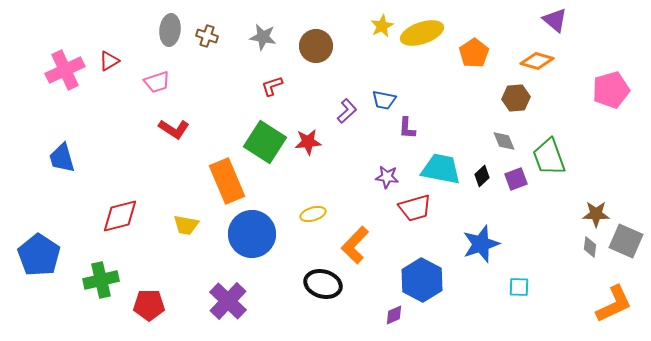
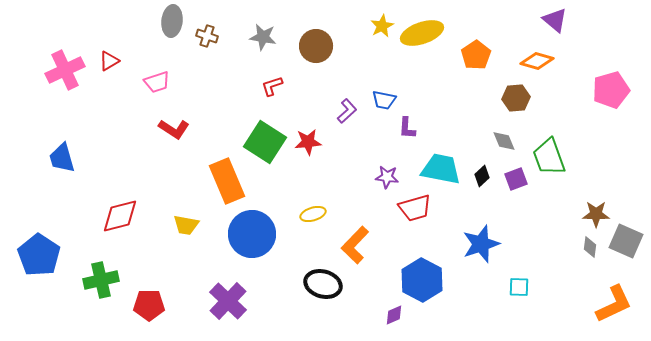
gray ellipse at (170, 30): moved 2 px right, 9 px up
orange pentagon at (474, 53): moved 2 px right, 2 px down
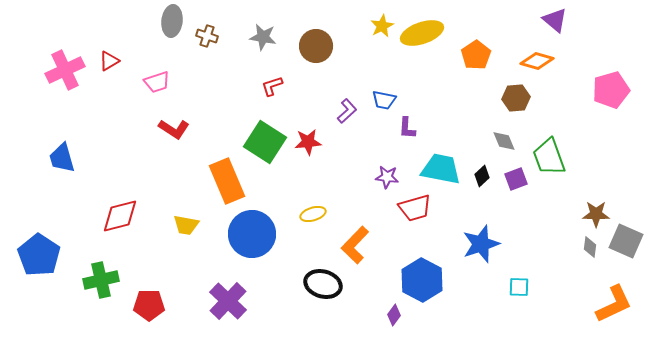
purple diamond at (394, 315): rotated 30 degrees counterclockwise
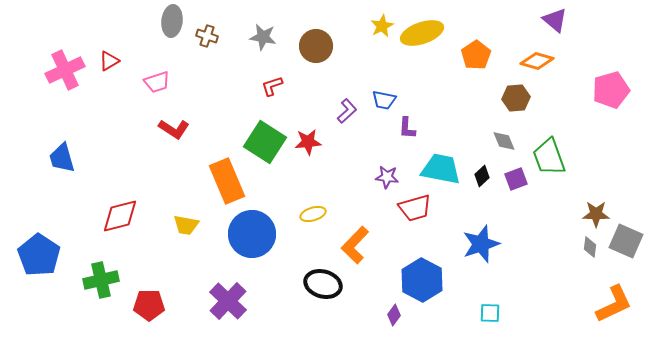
cyan square at (519, 287): moved 29 px left, 26 px down
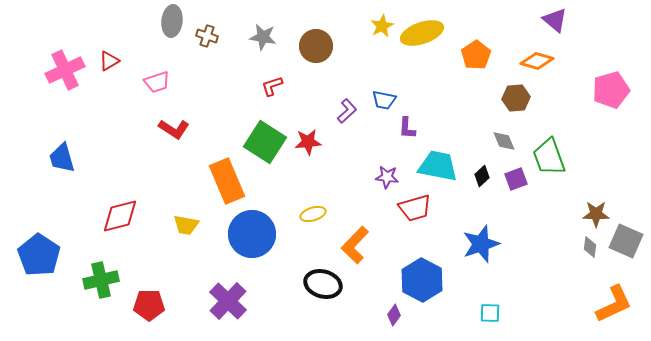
cyan trapezoid at (441, 169): moved 3 px left, 3 px up
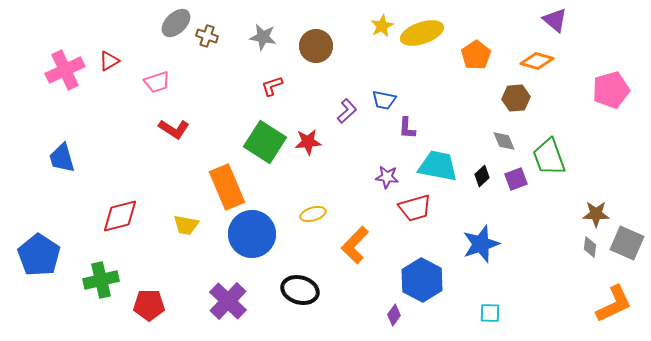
gray ellipse at (172, 21): moved 4 px right, 2 px down; rotated 40 degrees clockwise
orange rectangle at (227, 181): moved 6 px down
gray square at (626, 241): moved 1 px right, 2 px down
black ellipse at (323, 284): moved 23 px left, 6 px down
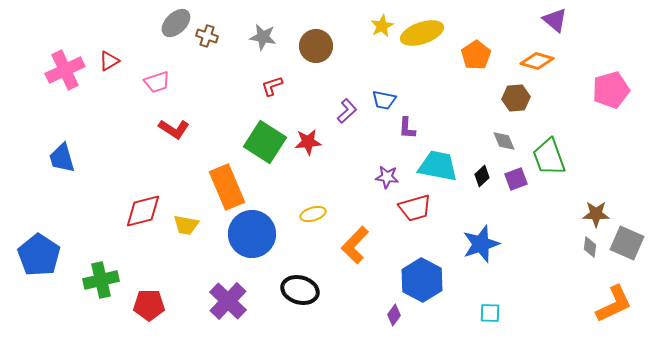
red diamond at (120, 216): moved 23 px right, 5 px up
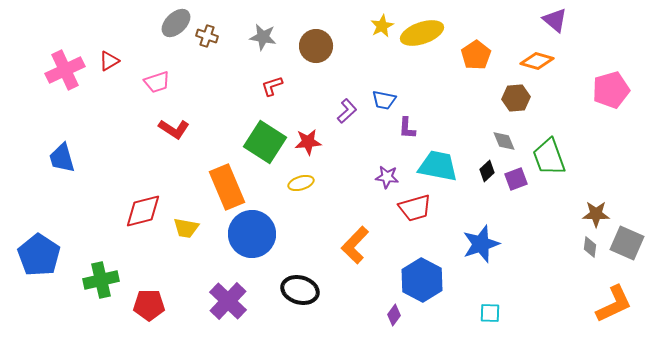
black diamond at (482, 176): moved 5 px right, 5 px up
yellow ellipse at (313, 214): moved 12 px left, 31 px up
yellow trapezoid at (186, 225): moved 3 px down
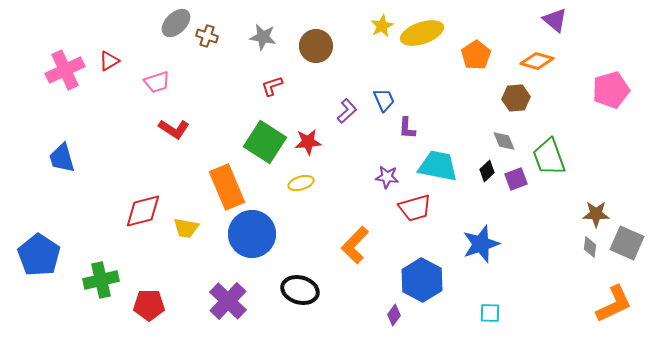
blue trapezoid at (384, 100): rotated 125 degrees counterclockwise
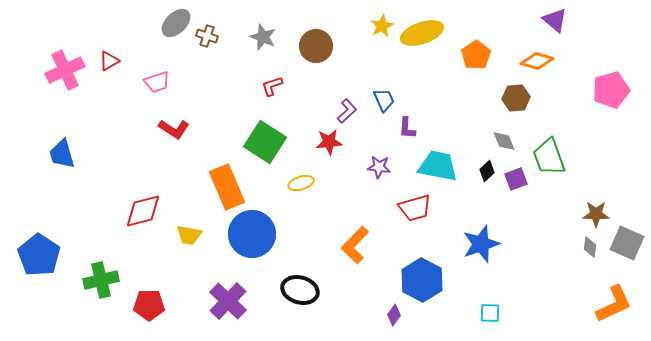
gray star at (263, 37): rotated 12 degrees clockwise
red star at (308, 142): moved 21 px right
blue trapezoid at (62, 158): moved 4 px up
purple star at (387, 177): moved 8 px left, 10 px up
yellow trapezoid at (186, 228): moved 3 px right, 7 px down
